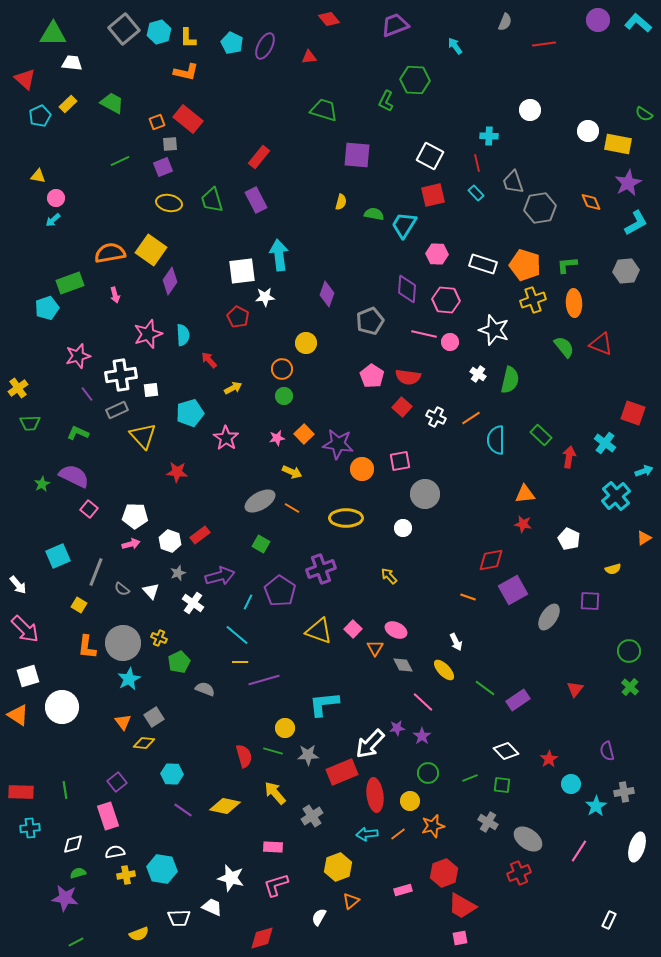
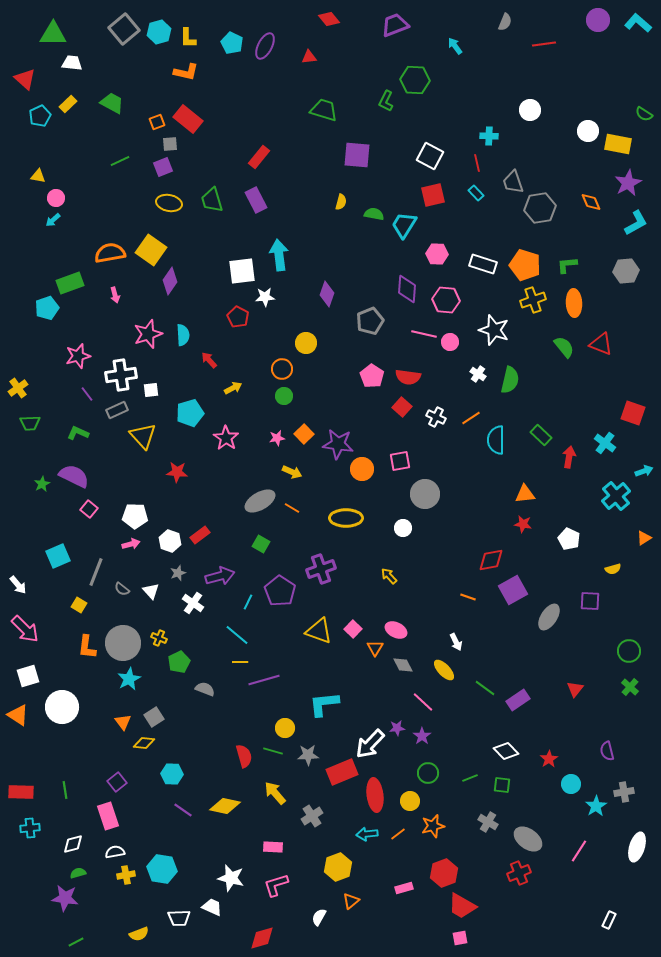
pink rectangle at (403, 890): moved 1 px right, 2 px up
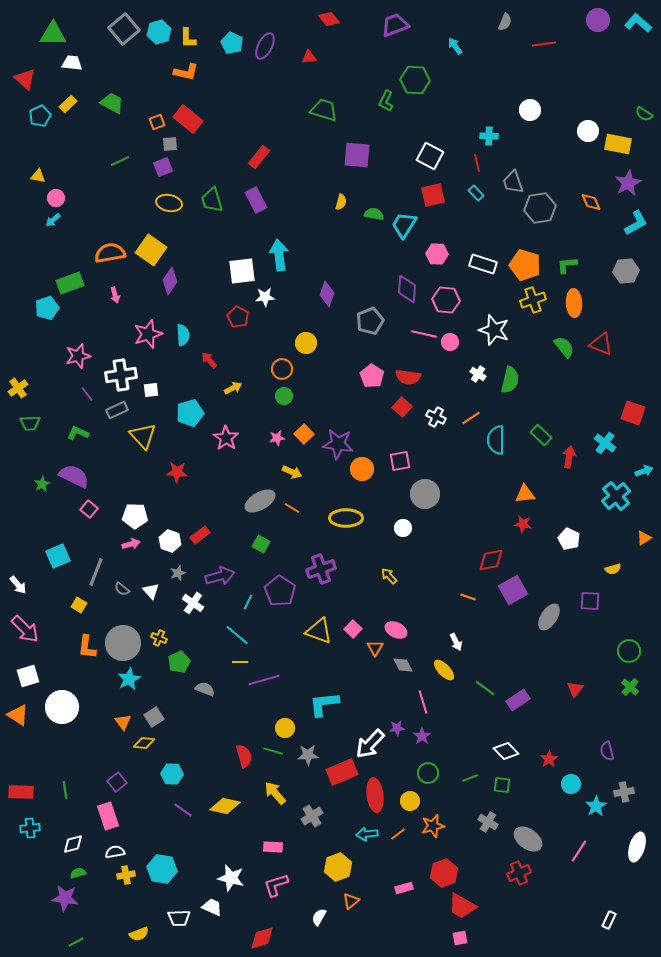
pink line at (423, 702): rotated 30 degrees clockwise
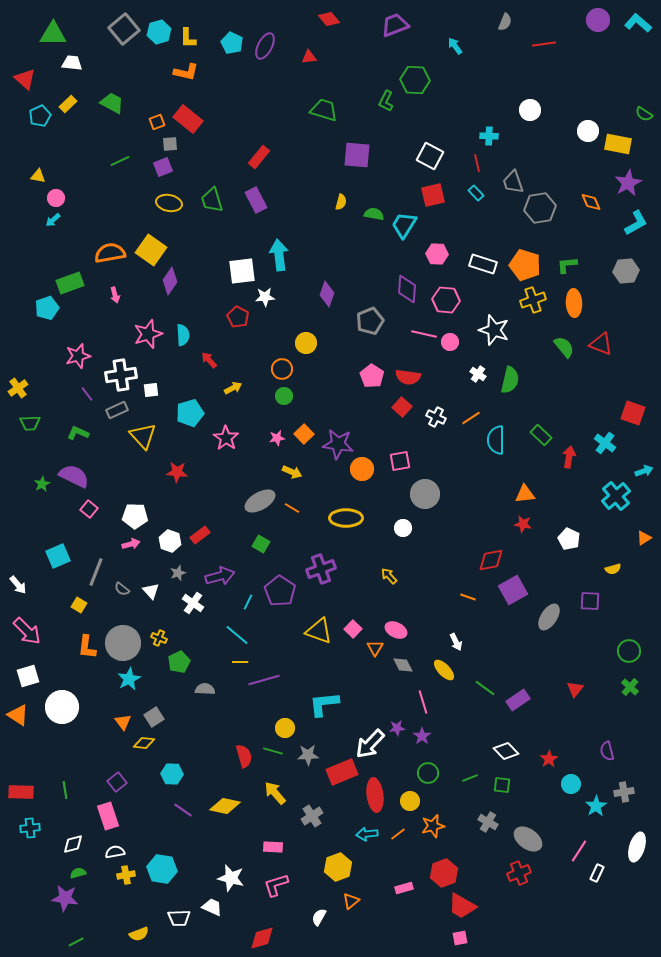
pink arrow at (25, 629): moved 2 px right, 2 px down
gray semicircle at (205, 689): rotated 18 degrees counterclockwise
white rectangle at (609, 920): moved 12 px left, 47 px up
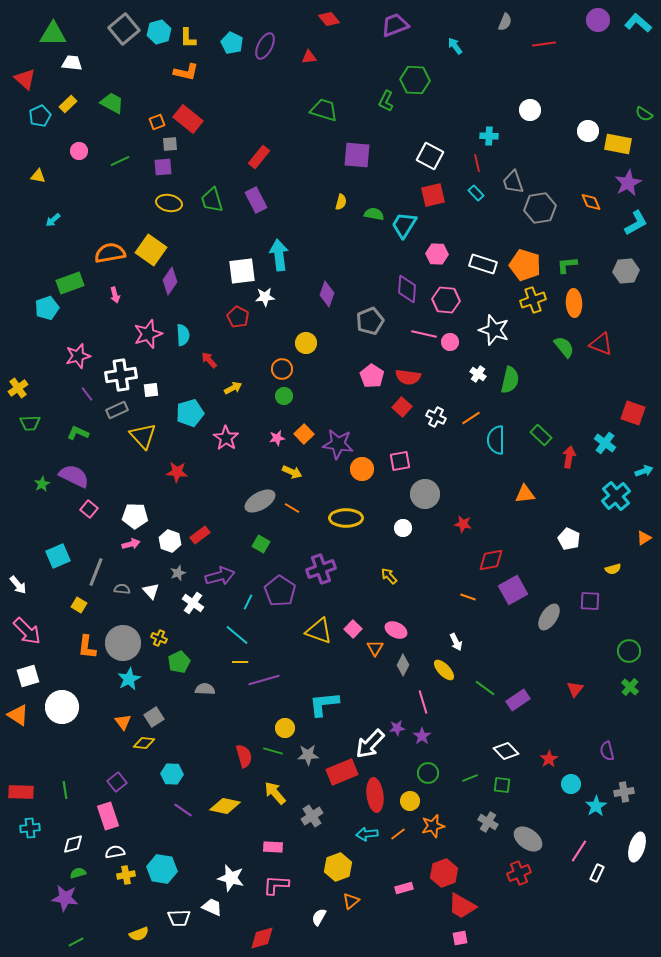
purple square at (163, 167): rotated 18 degrees clockwise
pink circle at (56, 198): moved 23 px right, 47 px up
red star at (523, 524): moved 60 px left
gray semicircle at (122, 589): rotated 147 degrees clockwise
gray diamond at (403, 665): rotated 55 degrees clockwise
pink L-shape at (276, 885): rotated 20 degrees clockwise
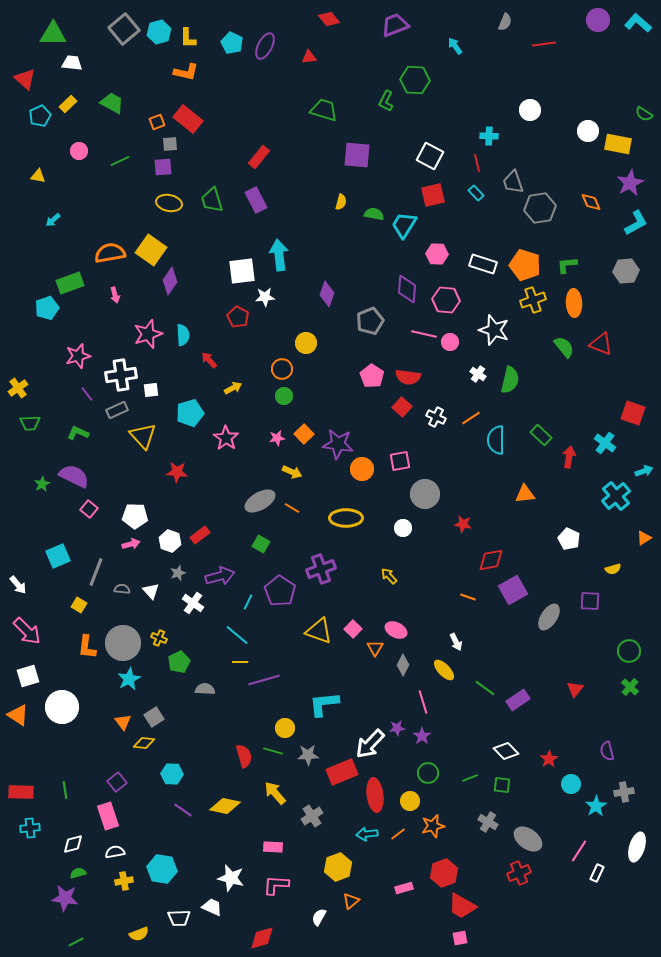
purple star at (628, 183): moved 2 px right
yellow cross at (126, 875): moved 2 px left, 6 px down
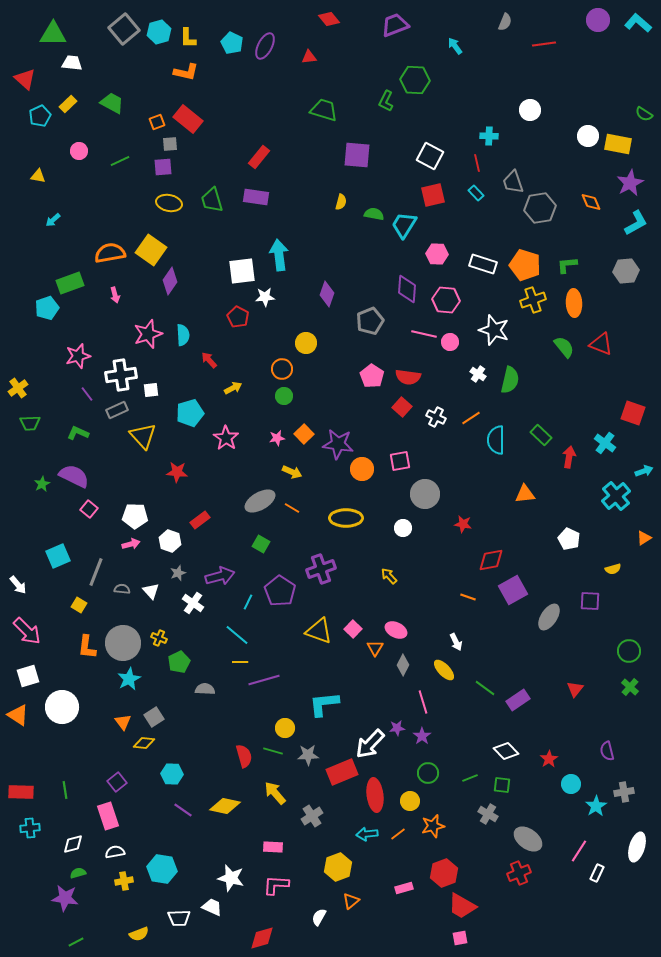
white circle at (588, 131): moved 5 px down
purple rectangle at (256, 200): moved 3 px up; rotated 55 degrees counterclockwise
red rectangle at (200, 535): moved 15 px up
gray cross at (488, 822): moved 8 px up
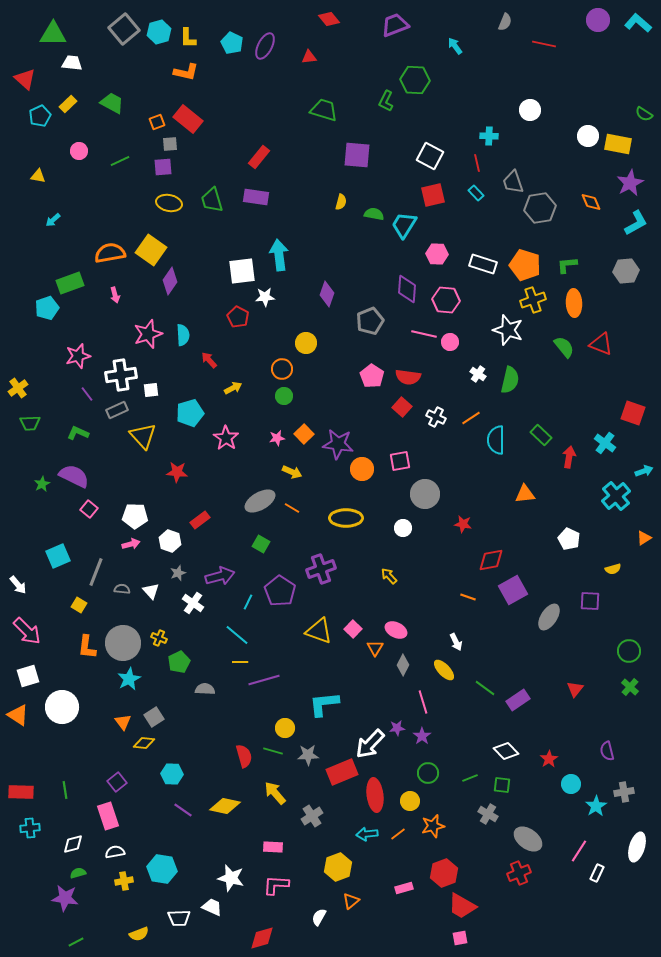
red line at (544, 44): rotated 20 degrees clockwise
white star at (494, 330): moved 14 px right
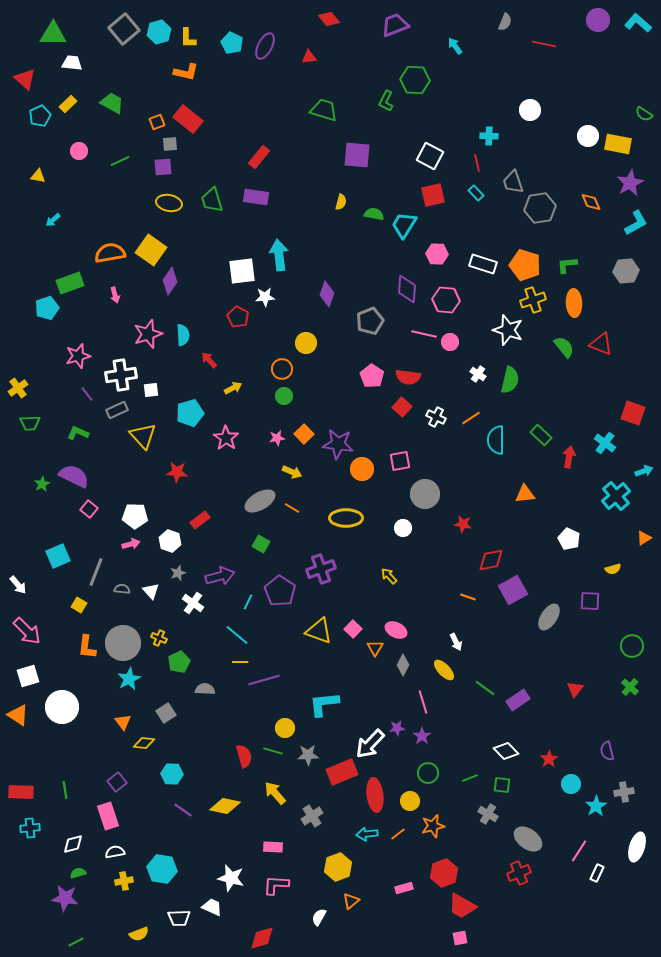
green circle at (629, 651): moved 3 px right, 5 px up
gray square at (154, 717): moved 12 px right, 4 px up
